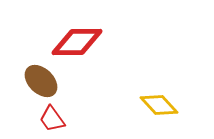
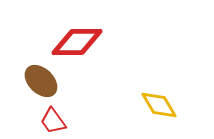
yellow diamond: rotated 12 degrees clockwise
red trapezoid: moved 1 px right, 2 px down
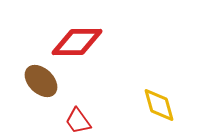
yellow diamond: rotated 15 degrees clockwise
red trapezoid: moved 25 px right
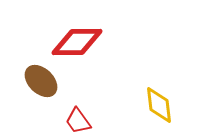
yellow diamond: rotated 9 degrees clockwise
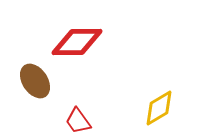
brown ellipse: moved 6 px left; rotated 12 degrees clockwise
yellow diamond: moved 3 px down; rotated 66 degrees clockwise
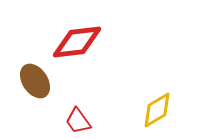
red diamond: rotated 6 degrees counterclockwise
yellow diamond: moved 2 px left, 2 px down
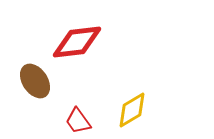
yellow diamond: moved 25 px left
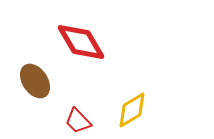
red diamond: moved 4 px right; rotated 66 degrees clockwise
red trapezoid: rotated 8 degrees counterclockwise
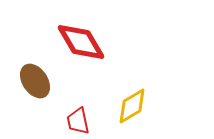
yellow diamond: moved 4 px up
red trapezoid: rotated 32 degrees clockwise
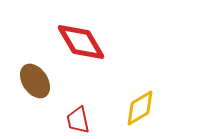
yellow diamond: moved 8 px right, 2 px down
red trapezoid: moved 1 px up
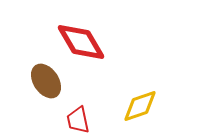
brown ellipse: moved 11 px right
yellow diamond: moved 2 px up; rotated 12 degrees clockwise
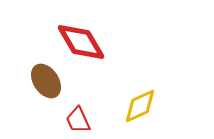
yellow diamond: rotated 6 degrees counterclockwise
red trapezoid: rotated 12 degrees counterclockwise
